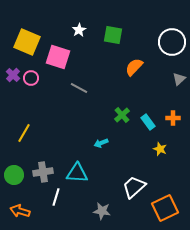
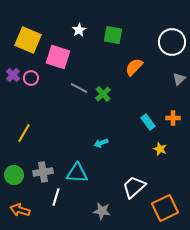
yellow square: moved 1 px right, 2 px up
green cross: moved 19 px left, 21 px up
orange arrow: moved 1 px up
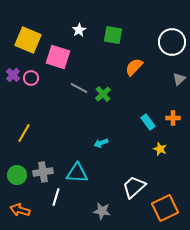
green circle: moved 3 px right
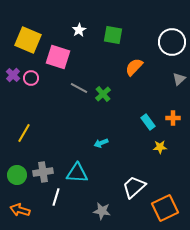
yellow star: moved 2 px up; rotated 24 degrees counterclockwise
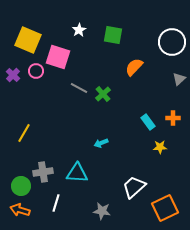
pink circle: moved 5 px right, 7 px up
green circle: moved 4 px right, 11 px down
white line: moved 6 px down
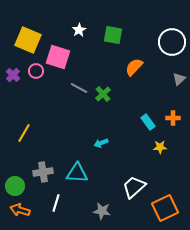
green circle: moved 6 px left
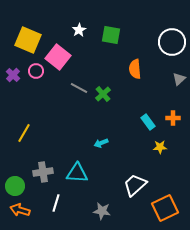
green square: moved 2 px left
pink square: rotated 20 degrees clockwise
orange semicircle: moved 1 px right, 2 px down; rotated 48 degrees counterclockwise
white trapezoid: moved 1 px right, 2 px up
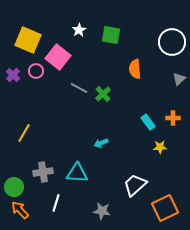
green circle: moved 1 px left, 1 px down
orange arrow: rotated 30 degrees clockwise
